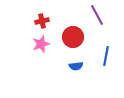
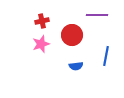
purple line: rotated 60 degrees counterclockwise
red circle: moved 1 px left, 2 px up
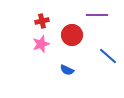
blue line: moved 2 px right; rotated 60 degrees counterclockwise
blue semicircle: moved 9 px left, 4 px down; rotated 32 degrees clockwise
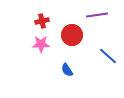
purple line: rotated 10 degrees counterclockwise
pink star: rotated 18 degrees clockwise
blue semicircle: rotated 32 degrees clockwise
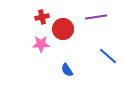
purple line: moved 1 px left, 2 px down
red cross: moved 4 px up
red circle: moved 9 px left, 6 px up
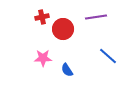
pink star: moved 2 px right, 14 px down
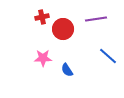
purple line: moved 2 px down
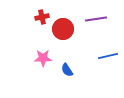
blue line: rotated 54 degrees counterclockwise
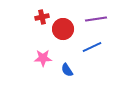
blue line: moved 16 px left, 9 px up; rotated 12 degrees counterclockwise
